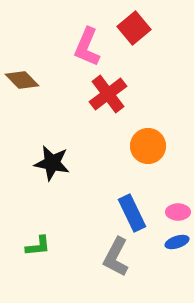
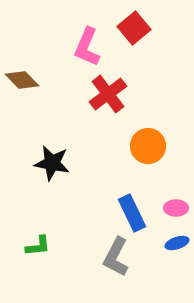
pink ellipse: moved 2 px left, 4 px up
blue ellipse: moved 1 px down
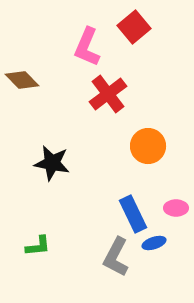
red square: moved 1 px up
blue rectangle: moved 1 px right, 1 px down
blue ellipse: moved 23 px left
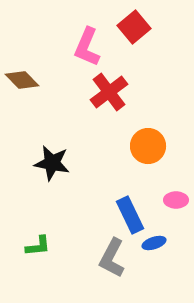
red cross: moved 1 px right, 2 px up
pink ellipse: moved 8 px up
blue rectangle: moved 3 px left, 1 px down
gray L-shape: moved 4 px left, 1 px down
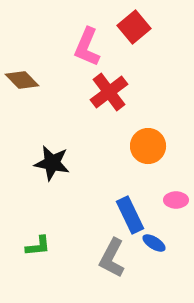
blue ellipse: rotated 50 degrees clockwise
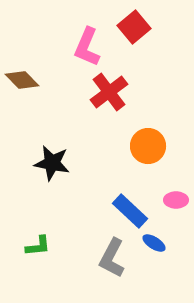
blue rectangle: moved 4 px up; rotated 21 degrees counterclockwise
